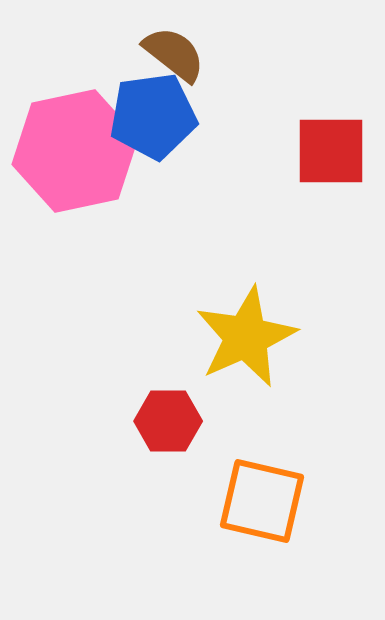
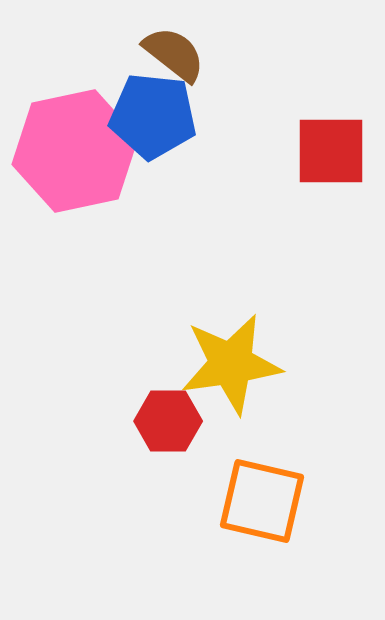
blue pentagon: rotated 14 degrees clockwise
yellow star: moved 15 px left, 27 px down; rotated 16 degrees clockwise
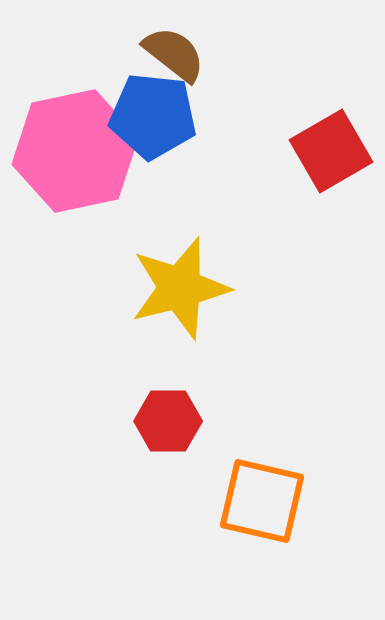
red square: rotated 30 degrees counterclockwise
yellow star: moved 51 px left, 76 px up; rotated 6 degrees counterclockwise
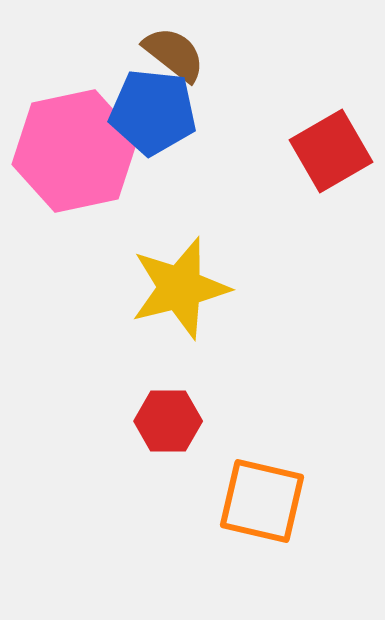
blue pentagon: moved 4 px up
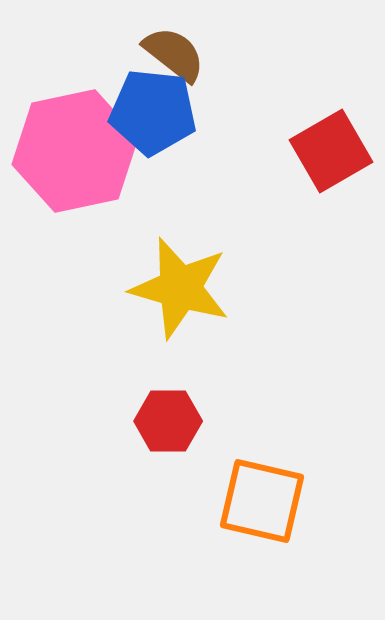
yellow star: rotated 30 degrees clockwise
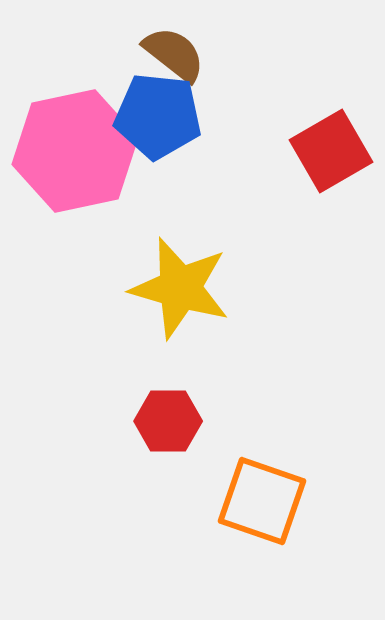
blue pentagon: moved 5 px right, 4 px down
orange square: rotated 6 degrees clockwise
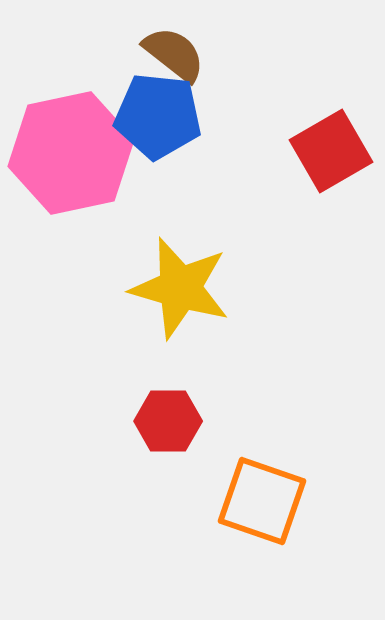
pink hexagon: moved 4 px left, 2 px down
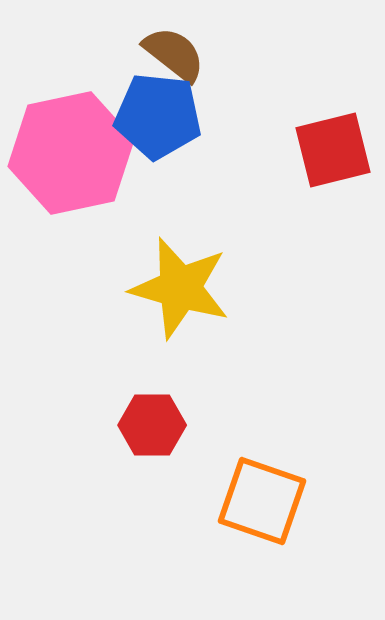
red square: moved 2 px right, 1 px up; rotated 16 degrees clockwise
red hexagon: moved 16 px left, 4 px down
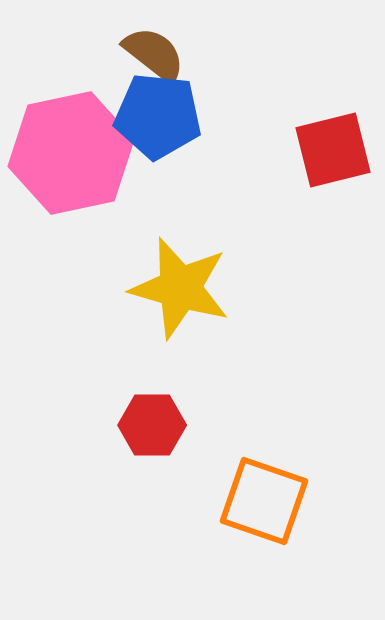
brown semicircle: moved 20 px left
orange square: moved 2 px right
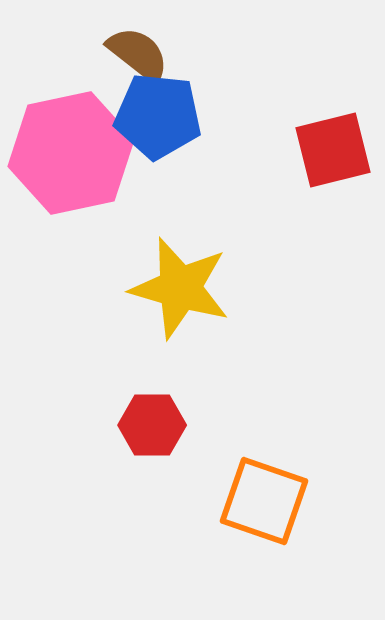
brown semicircle: moved 16 px left
